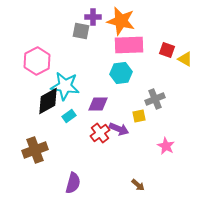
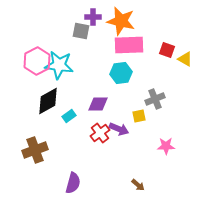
cyan star: moved 6 px left, 21 px up
pink star: rotated 30 degrees counterclockwise
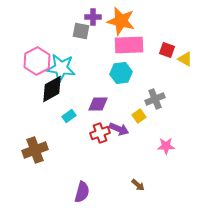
cyan star: moved 2 px right, 3 px down
black diamond: moved 4 px right, 12 px up
yellow square: rotated 24 degrees counterclockwise
red cross: rotated 18 degrees clockwise
purple semicircle: moved 9 px right, 9 px down
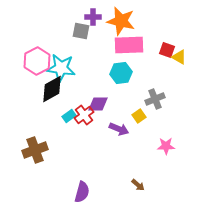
yellow triangle: moved 6 px left, 2 px up
red cross: moved 16 px left, 18 px up; rotated 18 degrees counterclockwise
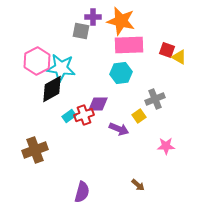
red cross: rotated 18 degrees clockwise
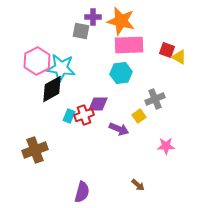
cyan rectangle: rotated 32 degrees counterclockwise
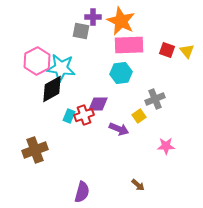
orange star: rotated 12 degrees clockwise
yellow triangle: moved 8 px right, 6 px up; rotated 21 degrees clockwise
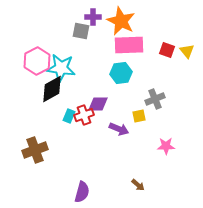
yellow square: rotated 24 degrees clockwise
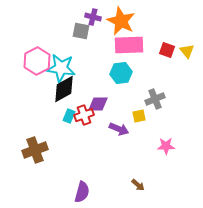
purple cross: rotated 14 degrees clockwise
black diamond: moved 12 px right
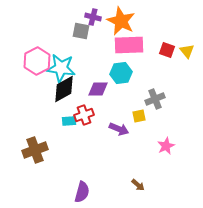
purple diamond: moved 15 px up
cyan rectangle: moved 5 px down; rotated 64 degrees clockwise
pink star: rotated 24 degrees counterclockwise
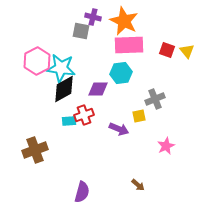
orange star: moved 3 px right
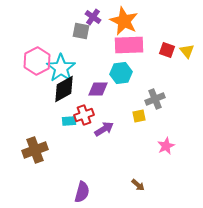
purple cross: rotated 21 degrees clockwise
cyan star: rotated 28 degrees clockwise
purple arrow: moved 15 px left; rotated 54 degrees counterclockwise
